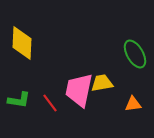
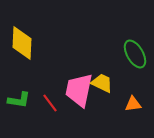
yellow trapezoid: rotated 35 degrees clockwise
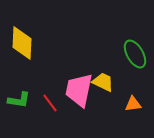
yellow trapezoid: moved 1 px right, 1 px up
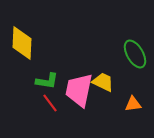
green L-shape: moved 28 px right, 19 px up
